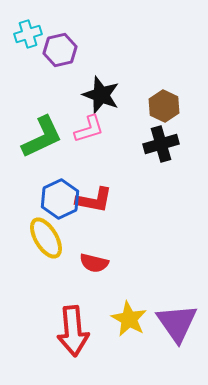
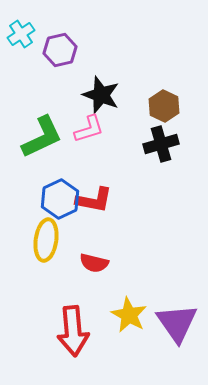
cyan cross: moved 7 px left; rotated 16 degrees counterclockwise
yellow ellipse: moved 2 px down; rotated 39 degrees clockwise
yellow star: moved 4 px up
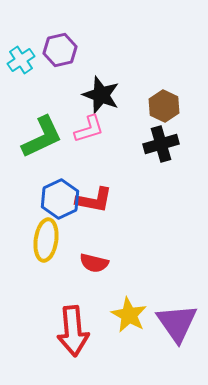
cyan cross: moved 26 px down
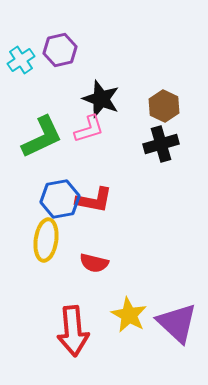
black star: moved 4 px down
blue hexagon: rotated 15 degrees clockwise
purple triangle: rotated 12 degrees counterclockwise
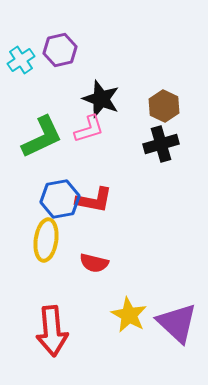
red arrow: moved 21 px left
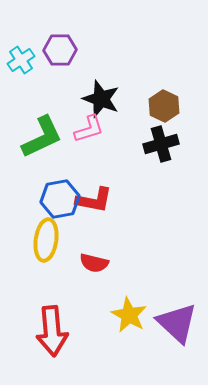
purple hexagon: rotated 12 degrees clockwise
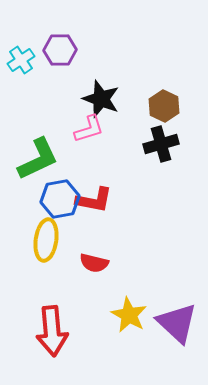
green L-shape: moved 4 px left, 22 px down
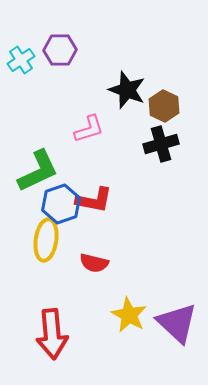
black star: moved 26 px right, 9 px up
green L-shape: moved 12 px down
blue hexagon: moved 1 px right, 5 px down; rotated 9 degrees counterclockwise
red arrow: moved 3 px down
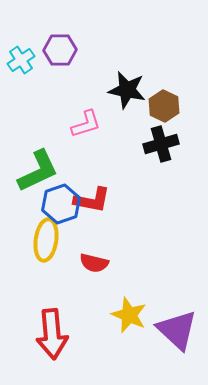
black star: rotated 9 degrees counterclockwise
pink L-shape: moved 3 px left, 5 px up
red L-shape: moved 2 px left
yellow star: rotated 6 degrees counterclockwise
purple triangle: moved 7 px down
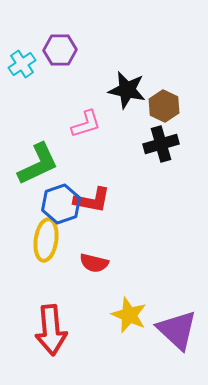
cyan cross: moved 1 px right, 4 px down
green L-shape: moved 7 px up
red arrow: moved 1 px left, 4 px up
